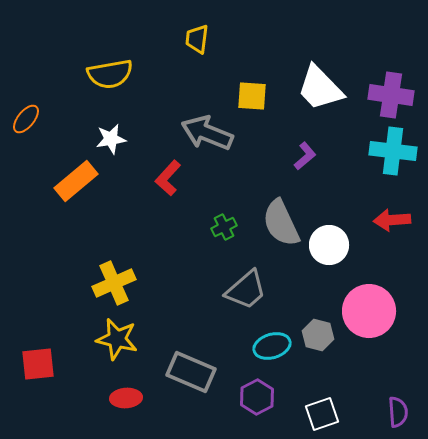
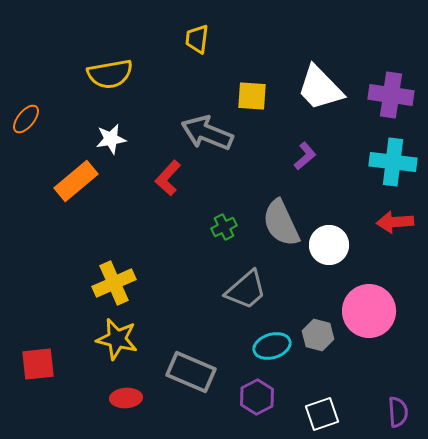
cyan cross: moved 11 px down
red arrow: moved 3 px right, 2 px down
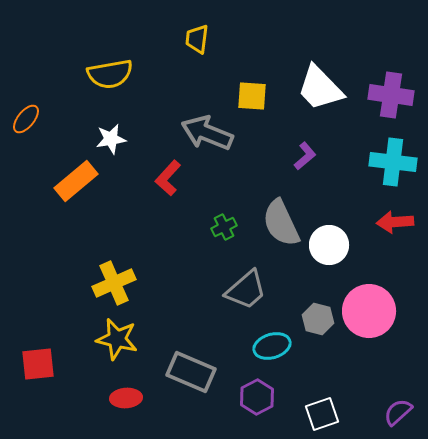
gray hexagon: moved 16 px up
purple semicircle: rotated 128 degrees counterclockwise
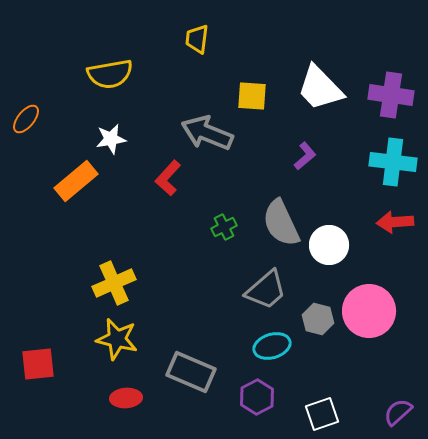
gray trapezoid: moved 20 px right
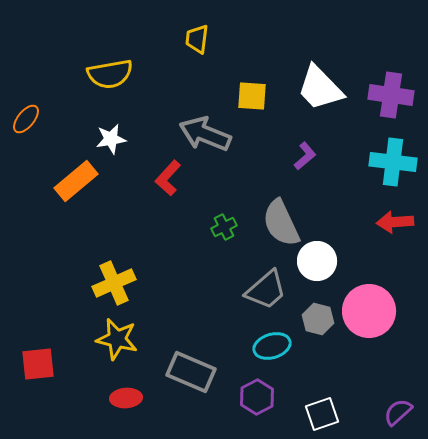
gray arrow: moved 2 px left, 1 px down
white circle: moved 12 px left, 16 px down
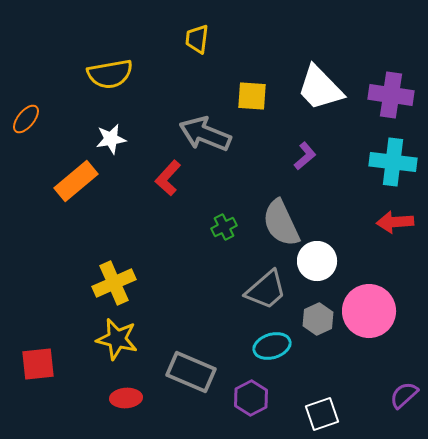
gray hexagon: rotated 20 degrees clockwise
purple hexagon: moved 6 px left, 1 px down
purple semicircle: moved 6 px right, 17 px up
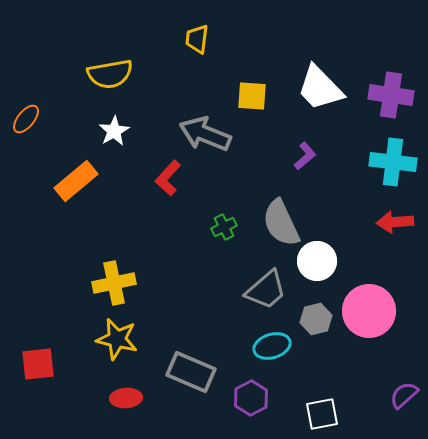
white star: moved 3 px right, 8 px up; rotated 20 degrees counterclockwise
yellow cross: rotated 12 degrees clockwise
gray hexagon: moved 2 px left; rotated 12 degrees clockwise
white square: rotated 8 degrees clockwise
